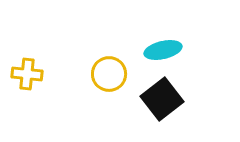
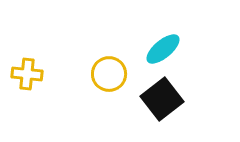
cyan ellipse: moved 1 px up; rotated 27 degrees counterclockwise
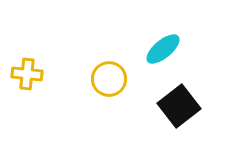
yellow circle: moved 5 px down
black square: moved 17 px right, 7 px down
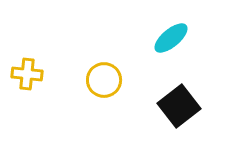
cyan ellipse: moved 8 px right, 11 px up
yellow circle: moved 5 px left, 1 px down
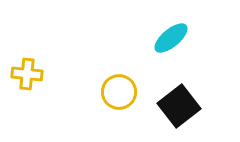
yellow circle: moved 15 px right, 12 px down
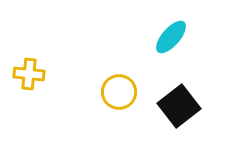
cyan ellipse: moved 1 px up; rotated 9 degrees counterclockwise
yellow cross: moved 2 px right
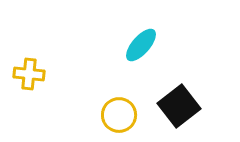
cyan ellipse: moved 30 px left, 8 px down
yellow circle: moved 23 px down
